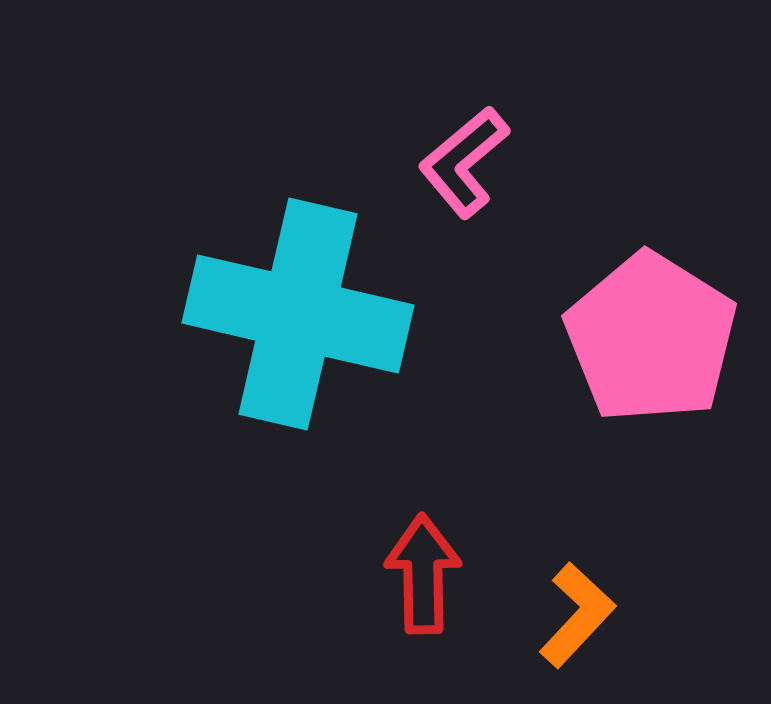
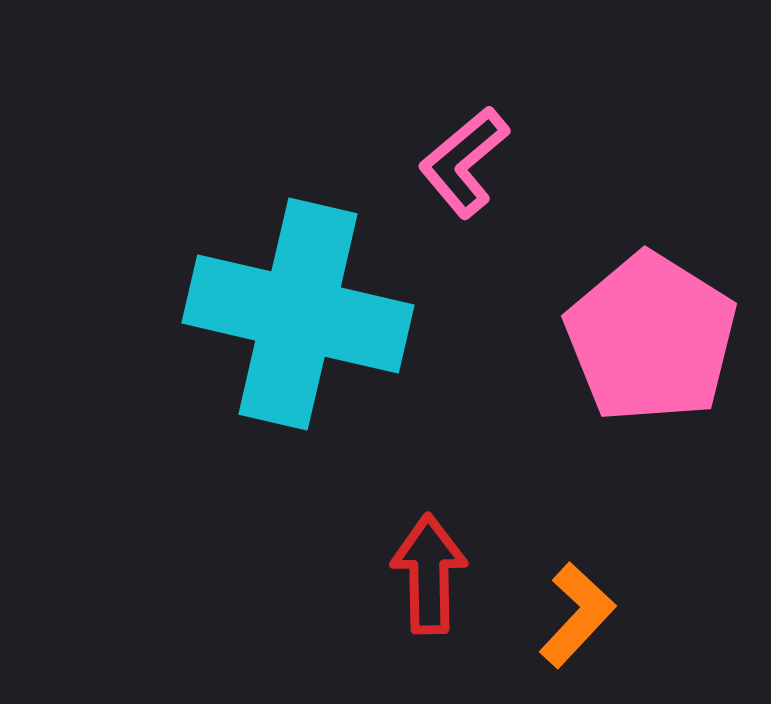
red arrow: moved 6 px right
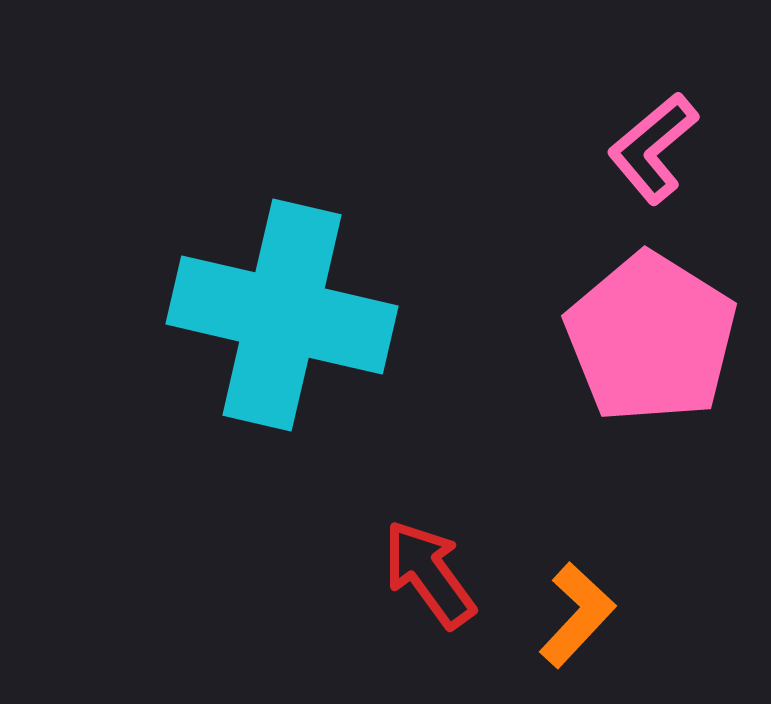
pink L-shape: moved 189 px right, 14 px up
cyan cross: moved 16 px left, 1 px down
red arrow: rotated 35 degrees counterclockwise
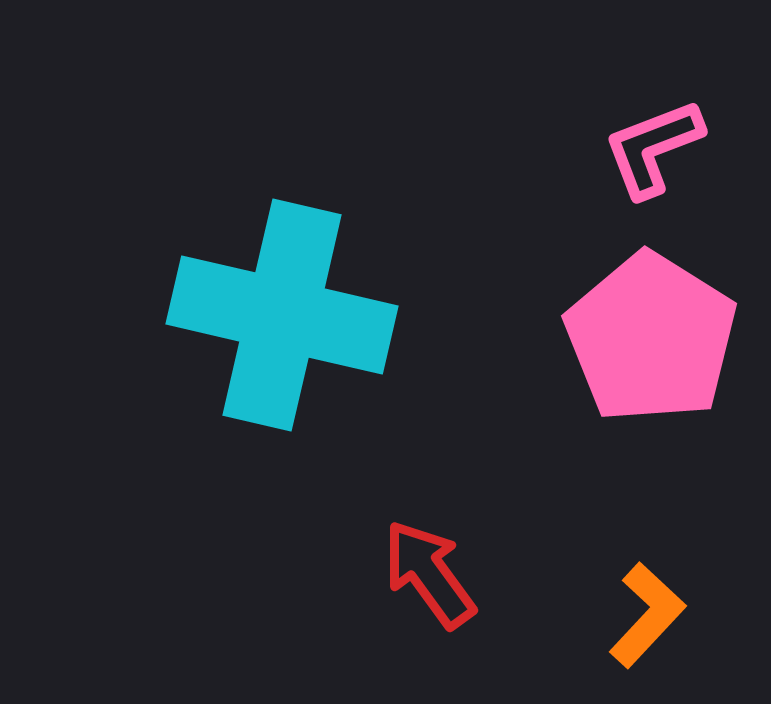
pink L-shape: rotated 19 degrees clockwise
orange L-shape: moved 70 px right
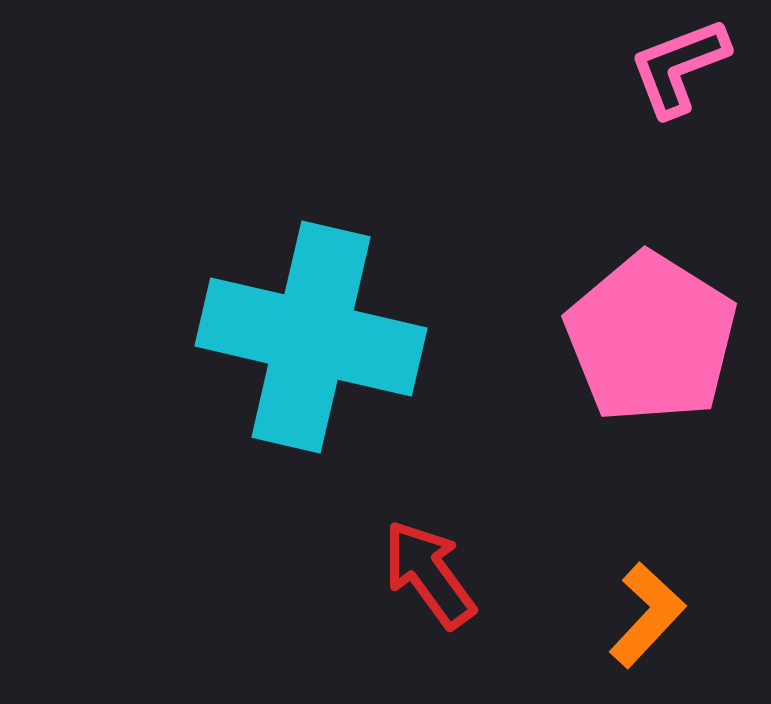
pink L-shape: moved 26 px right, 81 px up
cyan cross: moved 29 px right, 22 px down
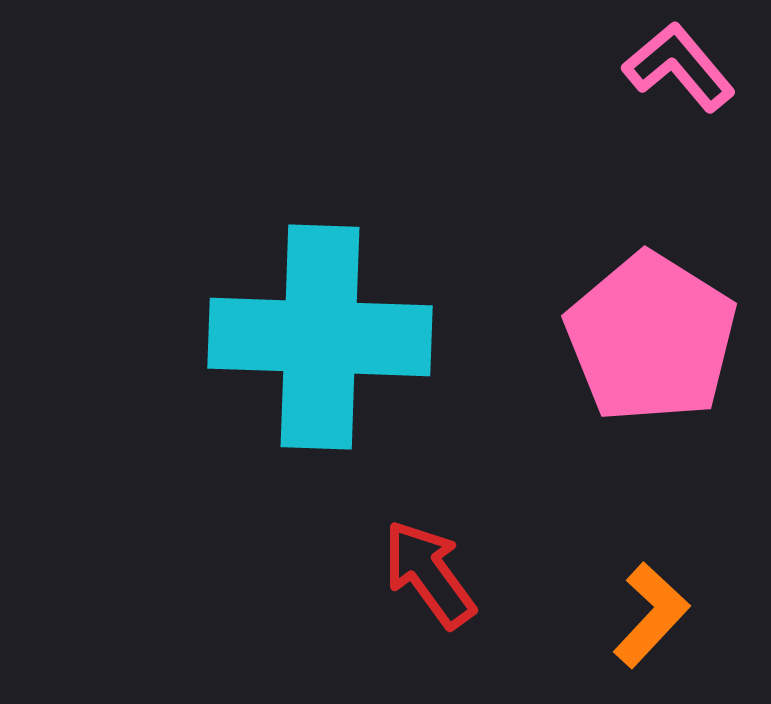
pink L-shape: rotated 71 degrees clockwise
cyan cross: moved 9 px right; rotated 11 degrees counterclockwise
orange L-shape: moved 4 px right
